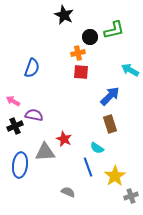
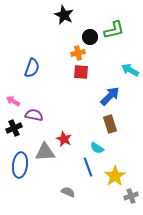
black cross: moved 1 px left, 2 px down
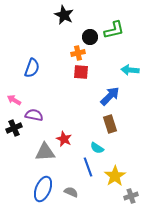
cyan arrow: rotated 24 degrees counterclockwise
pink arrow: moved 1 px right, 1 px up
blue ellipse: moved 23 px right, 24 px down; rotated 15 degrees clockwise
gray semicircle: moved 3 px right
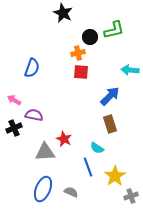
black star: moved 1 px left, 2 px up
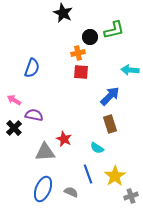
black cross: rotated 21 degrees counterclockwise
blue line: moved 7 px down
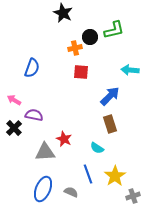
orange cross: moved 3 px left, 5 px up
gray cross: moved 2 px right
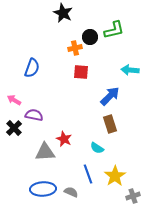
blue ellipse: rotated 65 degrees clockwise
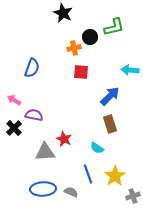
green L-shape: moved 3 px up
orange cross: moved 1 px left
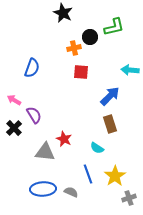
purple semicircle: rotated 48 degrees clockwise
gray triangle: rotated 10 degrees clockwise
gray cross: moved 4 px left, 2 px down
